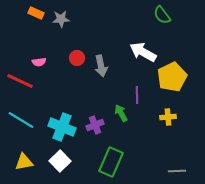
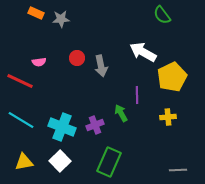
green rectangle: moved 2 px left
gray line: moved 1 px right, 1 px up
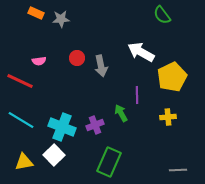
white arrow: moved 2 px left
pink semicircle: moved 1 px up
white square: moved 6 px left, 6 px up
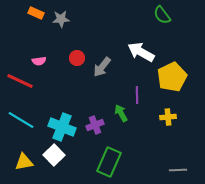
gray arrow: moved 1 px right, 1 px down; rotated 50 degrees clockwise
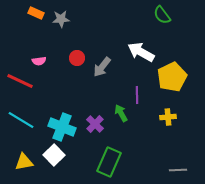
purple cross: moved 1 px up; rotated 24 degrees counterclockwise
